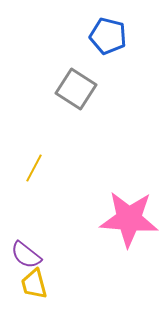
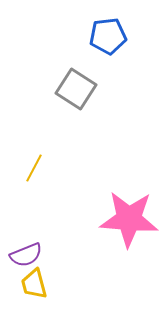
blue pentagon: rotated 21 degrees counterclockwise
purple semicircle: rotated 60 degrees counterclockwise
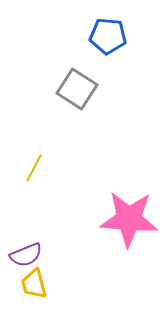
blue pentagon: rotated 12 degrees clockwise
gray square: moved 1 px right
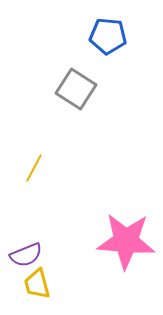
gray square: moved 1 px left
pink star: moved 3 px left, 22 px down
yellow trapezoid: moved 3 px right
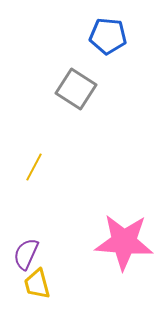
yellow line: moved 1 px up
pink star: moved 2 px left, 1 px down
purple semicircle: moved 1 px up; rotated 136 degrees clockwise
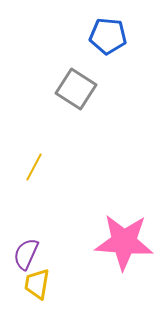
yellow trapezoid: rotated 24 degrees clockwise
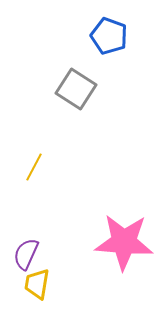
blue pentagon: moved 1 px right; rotated 15 degrees clockwise
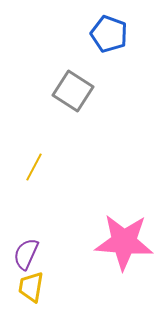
blue pentagon: moved 2 px up
gray square: moved 3 px left, 2 px down
yellow trapezoid: moved 6 px left, 3 px down
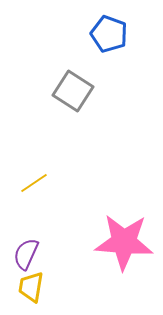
yellow line: moved 16 px down; rotated 28 degrees clockwise
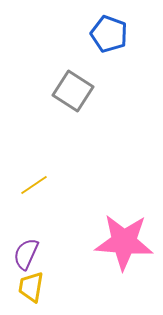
yellow line: moved 2 px down
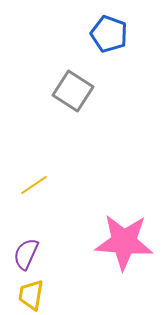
yellow trapezoid: moved 8 px down
